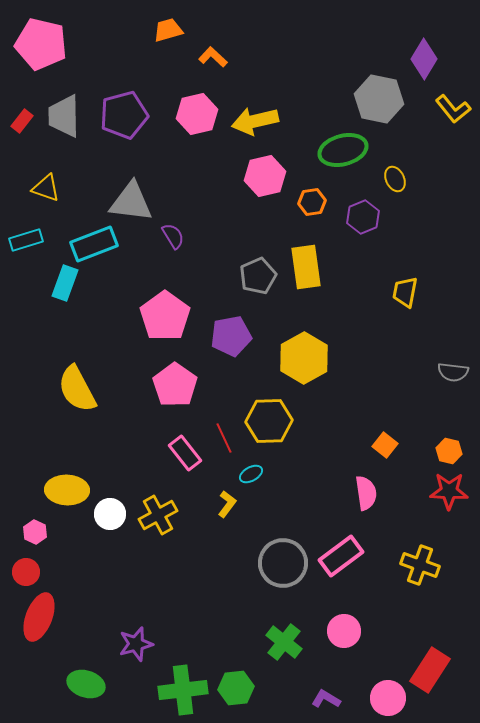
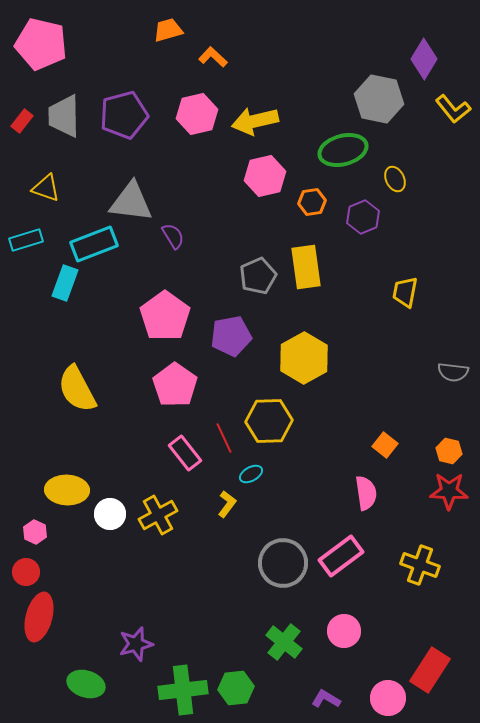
red ellipse at (39, 617): rotated 6 degrees counterclockwise
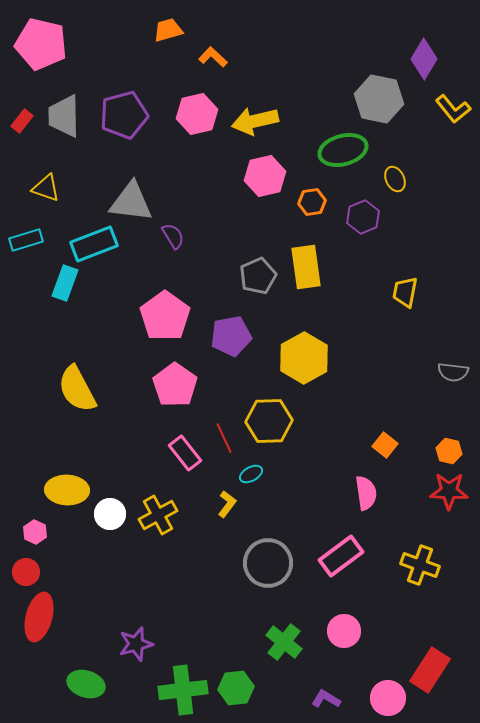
gray circle at (283, 563): moved 15 px left
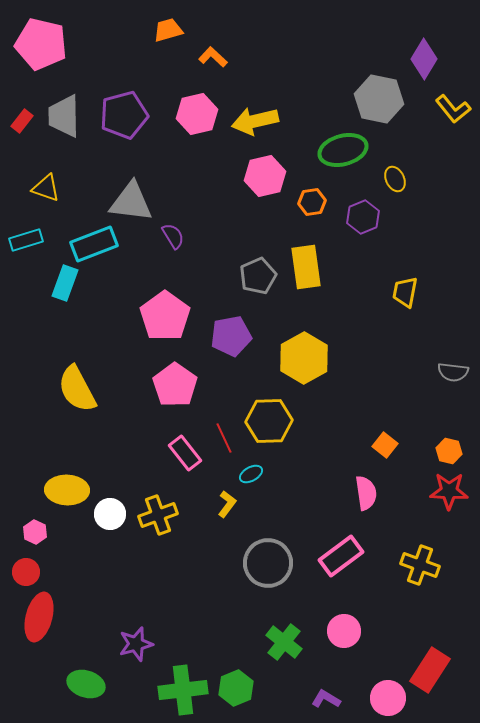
yellow cross at (158, 515): rotated 9 degrees clockwise
green hexagon at (236, 688): rotated 16 degrees counterclockwise
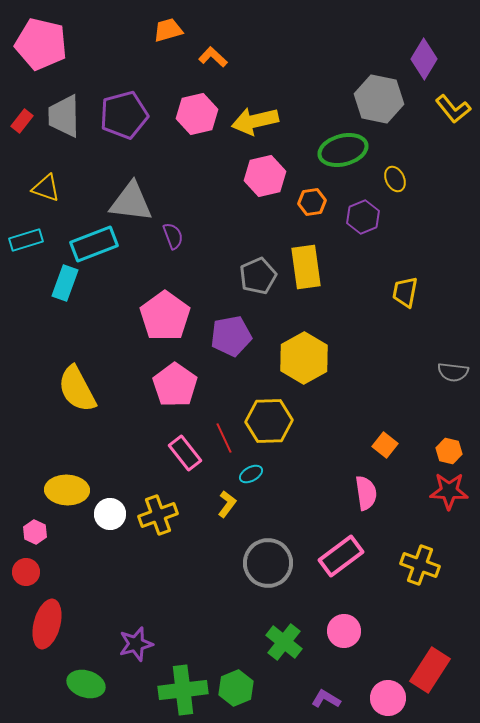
purple semicircle at (173, 236): rotated 12 degrees clockwise
red ellipse at (39, 617): moved 8 px right, 7 px down
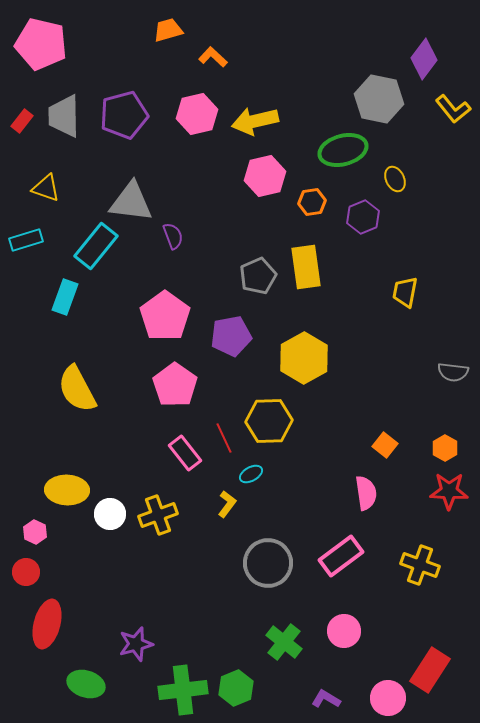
purple diamond at (424, 59): rotated 6 degrees clockwise
cyan rectangle at (94, 244): moved 2 px right, 2 px down; rotated 30 degrees counterclockwise
cyan rectangle at (65, 283): moved 14 px down
orange hexagon at (449, 451): moved 4 px left, 3 px up; rotated 15 degrees clockwise
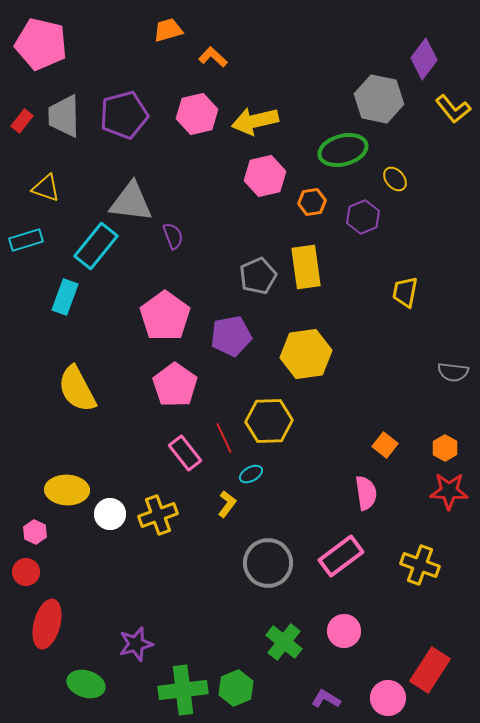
yellow ellipse at (395, 179): rotated 15 degrees counterclockwise
yellow hexagon at (304, 358): moved 2 px right, 4 px up; rotated 21 degrees clockwise
